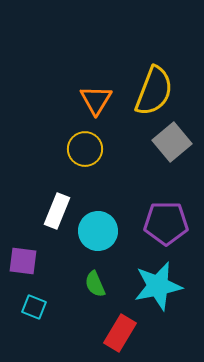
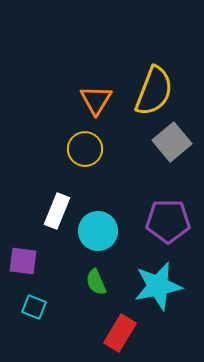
purple pentagon: moved 2 px right, 2 px up
green semicircle: moved 1 px right, 2 px up
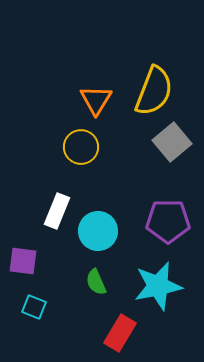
yellow circle: moved 4 px left, 2 px up
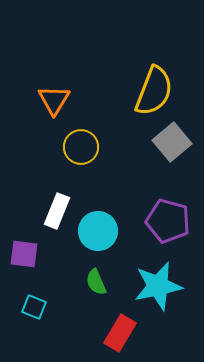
orange triangle: moved 42 px left
purple pentagon: rotated 15 degrees clockwise
purple square: moved 1 px right, 7 px up
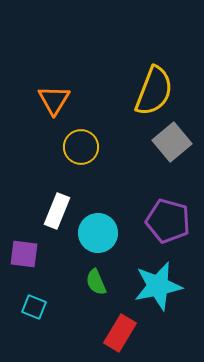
cyan circle: moved 2 px down
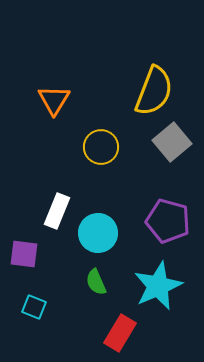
yellow circle: moved 20 px right
cyan star: rotated 12 degrees counterclockwise
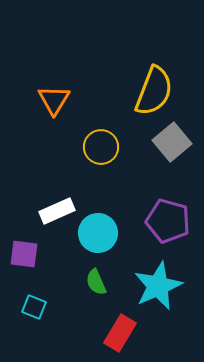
white rectangle: rotated 44 degrees clockwise
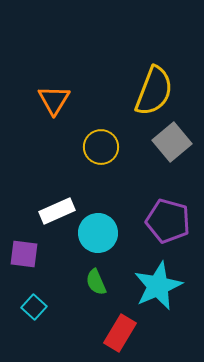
cyan square: rotated 20 degrees clockwise
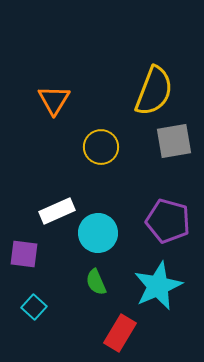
gray square: moved 2 px right, 1 px up; rotated 30 degrees clockwise
